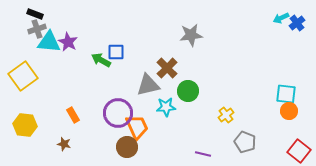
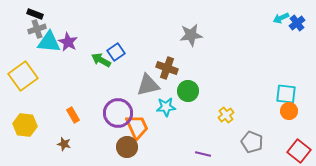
blue square: rotated 36 degrees counterclockwise
brown cross: rotated 25 degrees counterclockwise
gray pentagon: moved 7 px right
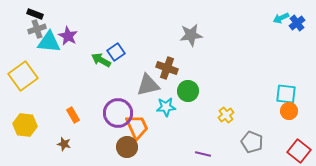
purple star: moved 6 px up
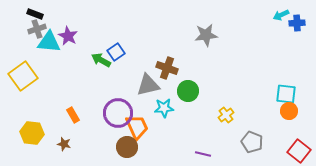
cyan arrow: moved 3 px up
blue cross: rotated 35 degrees clockwise
gray star: moved 15 px right
cyan star: moved 2 px left, 1 px down
yellow hexagon: moved 7 px right, 8 px down
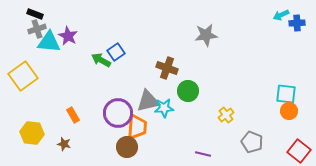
gray triangle: moved 16 px down
orange trapezoid: rotated 28 degrees clockwise
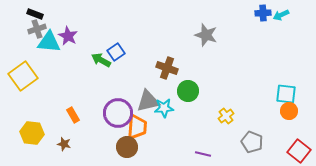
blue cross: moved 34 px left, 10 px up
gray star: rotated 25 degrees clockwise
yellow cross: moved 1 px down
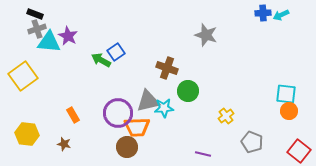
orange trapezoid: rotated 84 degrees clockwise
yellow hexagon: moved 5 px left, 1 px down
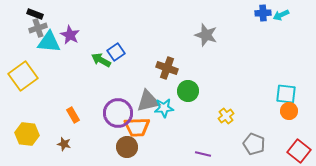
gray cross: moved 1 px right, 1 px up
purple star: moved 2 px right, 1 px up
gray pentagon: moved 2 px right, 2 px down
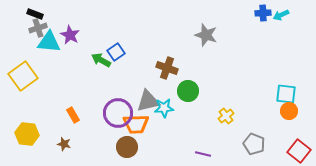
orange trapezoid: moved 1 px left, 3 px up
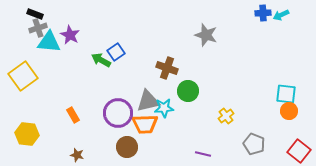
orange trapezoid: moved 9 px right
brown star: moved 13 px right, 11 px down
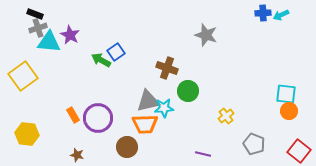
purple circle: moved 20 px left, 5 px down
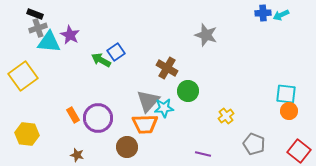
brown cross: rotated 10 degrees clockwise
gray triangle: rotated 35 degrees counterclockwise
